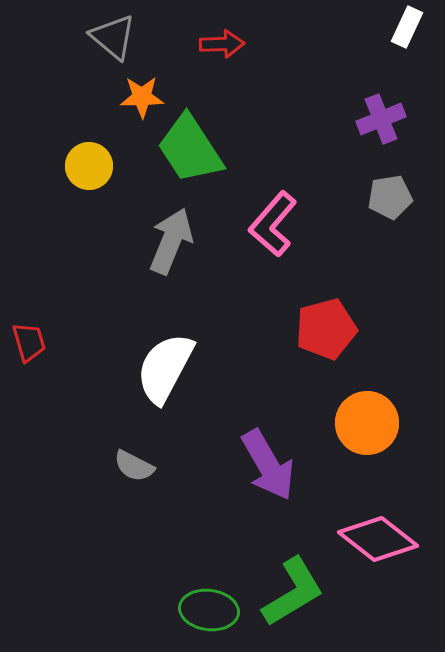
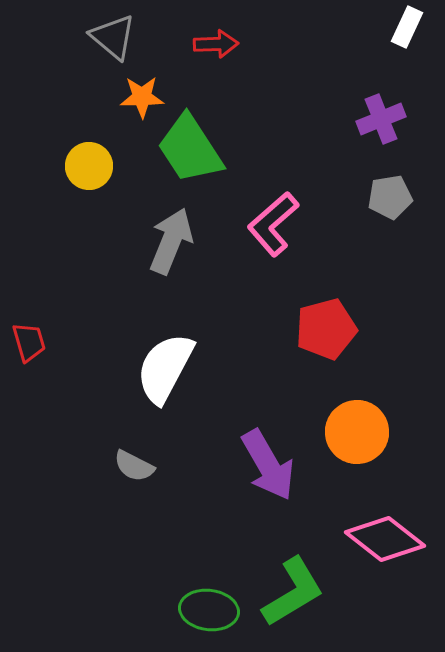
red arrow: moved 6 px left
pink L-shape: rotated 8 degrees clockwise
orange circle: moved 10 px left, 9 px down
pink diamond: moved 7 px right
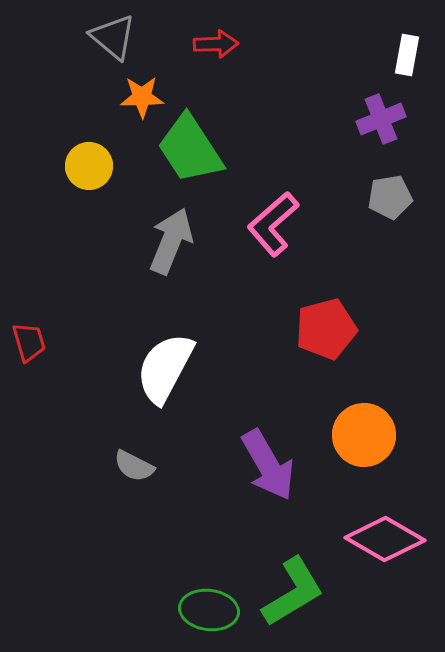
white rectangle: moved 28 px down; rotated 15 degrees counterclockwise
orange circle: moved 7 px right, 3 px down
pink diamond: rotated 8 degrees counterclockwise
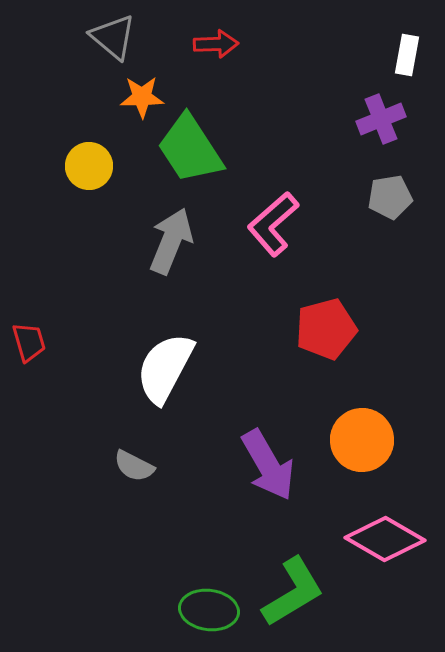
orange circle: moved 2 px left, 5 px down
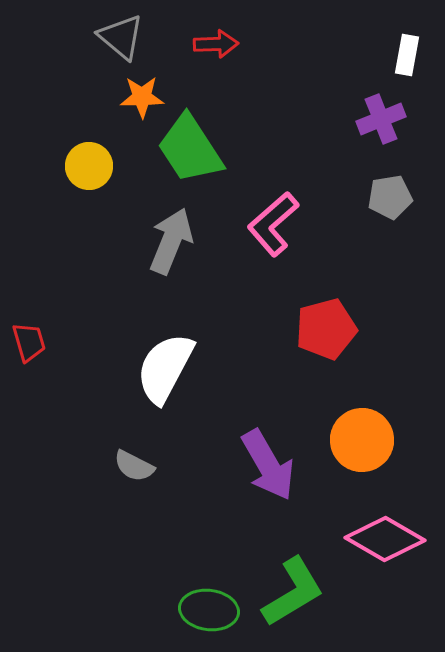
gray triangle: moved 8 px right
